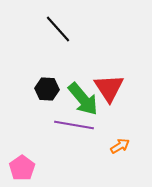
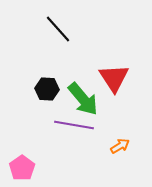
red triangle: moved 5 px right, 10 px up
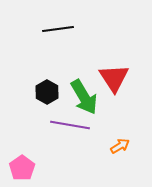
black line: rotated 56 degrees counterclockwise
black hexagon: moved 3 px down; rotated 25 degrees clockwise
green arrow: moved 1 px right, 2 px up; rotated 9 degrees clockwise
purple line: moved 4 px left
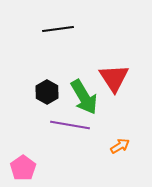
pink pentagon: moved 1 px right
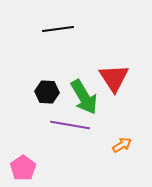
black hexagon: rotated 25 degrees counterclockwise
orange arrow: moved 2 px right, 1 px up
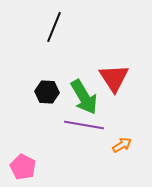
black line: moved 4 px left, 2 px up; rotated 60 degrees counterclockwise
purple line: moved 14 px right
pink pentagon: moved 1 px up; rotated 10 degrees counterclockwise
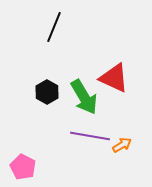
red triangle: rotated 32 degrees counterclockwise
black hexagon: rotated 25 degrees clockwise
purple line: moved 6 px right, 11 px down
